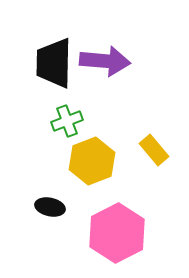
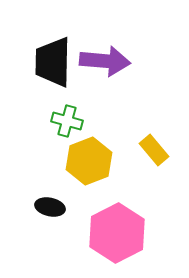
black trapezoid: moved 1 px left, 1 px up
green cross: rotated 36 degrees clockwise
yellow hexagon: moved 3 px left
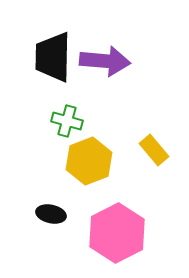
black trapezoid: moved 5 px up
black ellipse: moved 1 px right, 7 px down
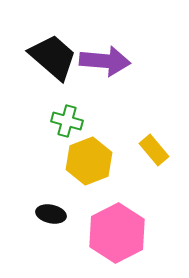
black trapezoid: rotated 130 degrees clockwise
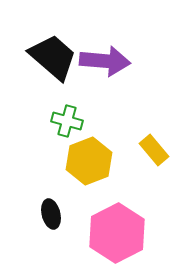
black ellipse: rotated 64 degrees clockwise
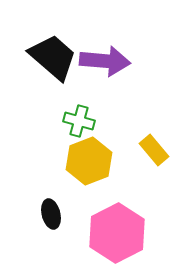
green cross: moved 12 px right
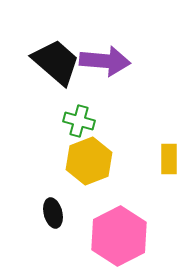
black trapezoid: moved 3 px right, 5 px down
yellow rectangle: moved 15 px right, 9 px down; rotated 40 degrees clockwise
black ellipse: moved 2 px right, 1 px up
pink hexagon: moved 2 px right, 3 px down
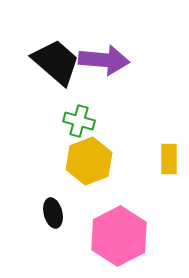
purple arrow: moved 1 px left, 1 px up
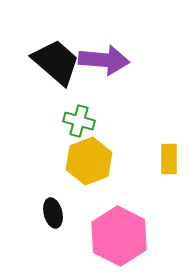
pink hexagon: rotated 6 degrees counterclockwise
